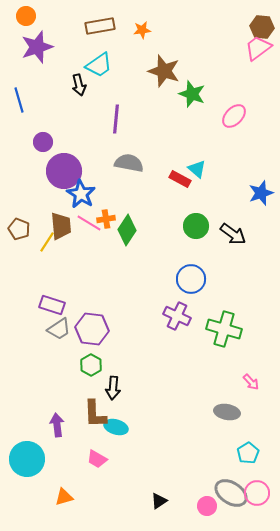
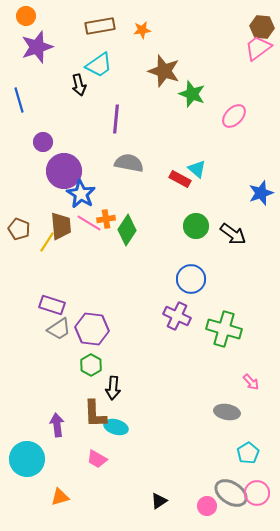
orange triangle at (64, 497): moved 4 px left
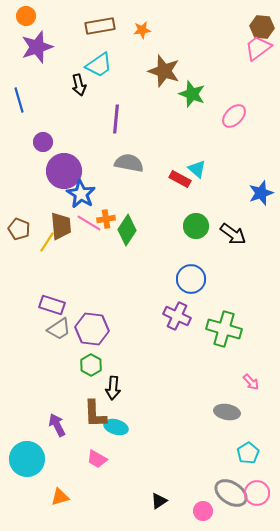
purple arrow at (57, 425): rotated 20 degrees counterclockwise
pink circle at (207, 506): moved 4 px left, 5 px down
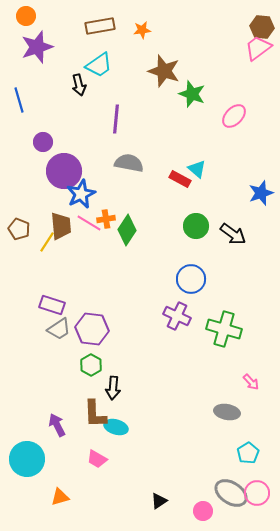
blue star at (81, 194): rotated 16 degrees clockwise
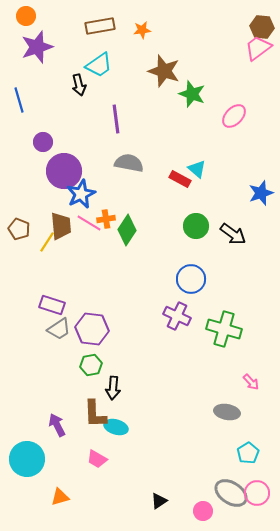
purple line at (116, 119): rotated 12 degrees counterclockwise
green hexagon at (91, 365): rotated 20 degrees clockwise
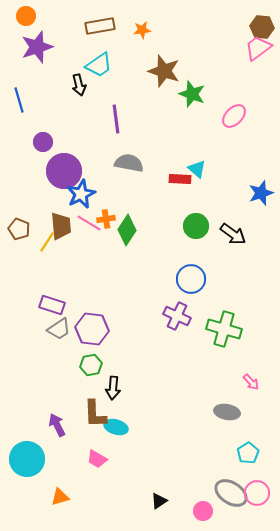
red rectangle at (180, 179): rotated 25 degrees counterclockwise
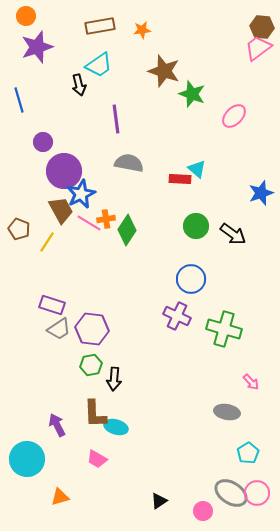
brown trapezoid at (61, 226): moved 16 px up; rotated 24 degrees counterclockwise
black arrow at (113, 388): moved 1 px right, 9 px up
